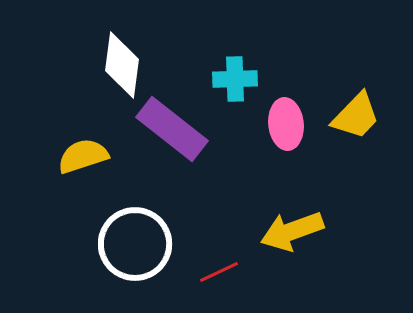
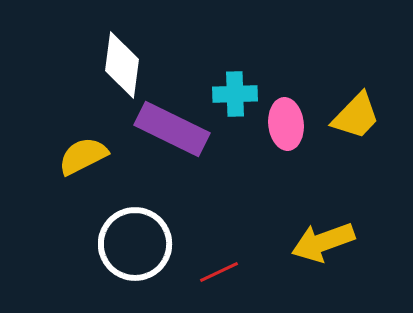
cyan cross: moved 15 px down
purple rectangle: rotated 12 degrees counterclockwise
yellow semicircle: rotated 9 degrees counterclockwise
yellow arrow: moved 31 px right, 11 px down
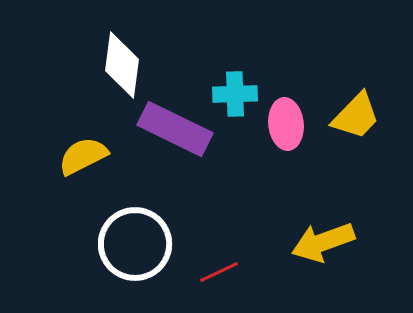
purple rectangle: moved 3 px right
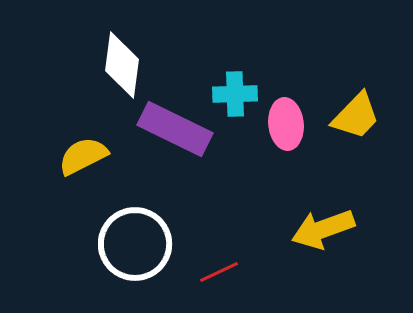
yellow arrow: moved 13 px up
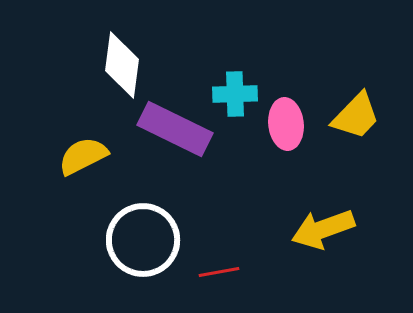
white circle: moved 8 px right, 4 px up
red line: rotated 15 degrees clockwise
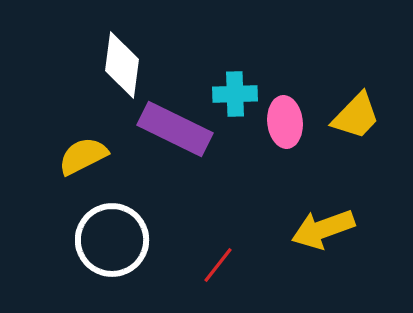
pink ellipse: moved 1 px left, 2 px up
white circle: moved 31 px left
red line: moved 1 px left, 7 px up; rotated 42 degrees counterclockwise
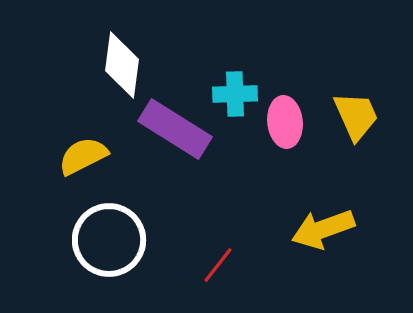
yellow trapezoid: rotated 68 degrees counterclockwise
purple rectangle: rotated 6 degrees clockwise
white circle: moved 3 px left
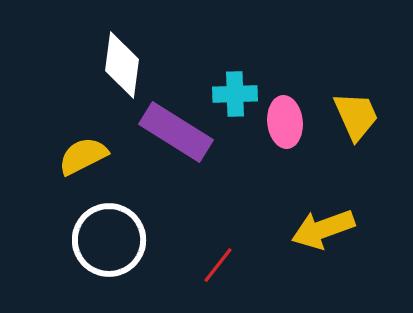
purple rectangle: moved 1 px right, 3 px down
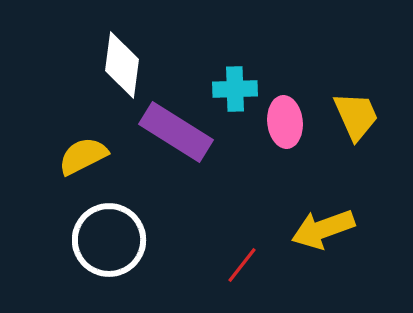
cyan cross: moved 5 px up
red line: moved 24 px right
